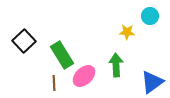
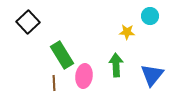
black square: moved 4 px right, 19 px up
pink ellipse: rotated 40 degrees counterclockwise
blue triangle: moved 7 px up; rotated 15 degrees counterclockwise
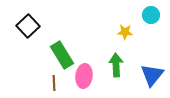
cyan circle: moved 1 px right, 1 px up
black square: moved 4 px down
yellow star: moved 2 px left
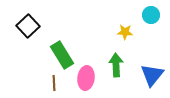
pink ellipse: moved 2 px right, 2 px down
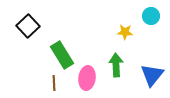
cyan circle: moved 1 px down
pink ellipse: moved 1 px right
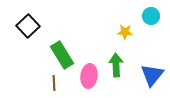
pink ellipse: moved 2 px right, 2 px up
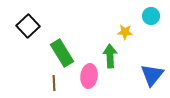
green rectangle: moved 2 px up
green arrow: moved 6 px left, 9 px up
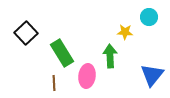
cyan circle: moved 2 px left, 1 px down
black square: moved 2 px left, 7 px down
pink ellipse: moved 2 px left
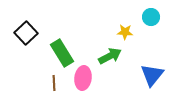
cyan circle: moved 2 px right
green arrow: rotated 65 degrees clockwise
pink ellipse: moved 4 px left, 2 px down
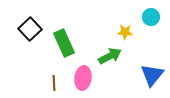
black square: moved 4 px right, 4 px up
green rectangle: moved 2 px right, 10 px up; rotated 8 degrees clockwise
